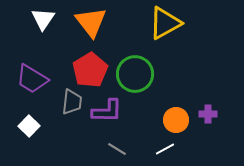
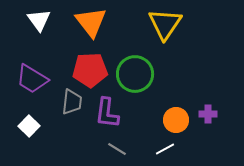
white triangle: moved 4 px left, 1 px down; rotated 10 degrees counterclockwise
yellow triangle: moved 1 px down; rotated 27 degrees counterclockwise
red pentagon: rotated 28 degrees clockwise
purple L-shape: moved 2 px down; rotated 96 degrees clockwise
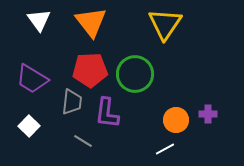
gray line: moved 34 px left, 8 px up
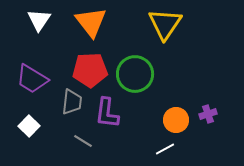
white triangle: rotated 10 degrees clockwise
purple cross: rotated 18 degrees counterclockwise
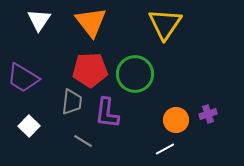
purple trapezoid: moved 9 px left, 1 px up
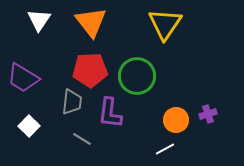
green circle: moved 2 px right, 2 px down
purple L-shape: moved 3 px right
gray line: moved 1 px left, 2 px up
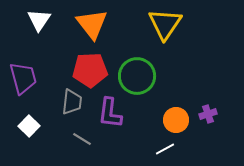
orange triangle: moved 1 px right, 2 px down
purple trapezoid: rotated 136 degrees counterclockwise
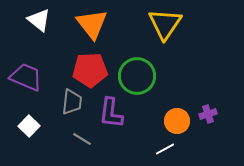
white triangle: rotated 25 degrees counterclockwise
purple trapezoid: moved 3 px right, 1 px up; rotated 52 degrees counterclockwise
purple L-shape: moved 1 px right
orange circle: moved 1 px right, 1 px down
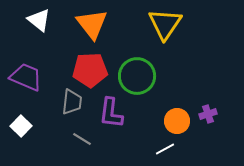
white square: moved 8 px left
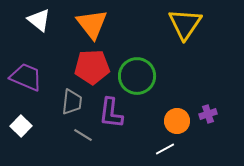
yellow triangle: moved 20 px right
red pentagon: moved 2 px right, 3 px up
gray line: moved 1 px right, 4 px up
